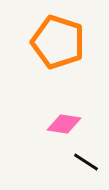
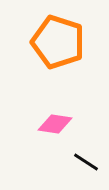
pink diamond: moved 9 px left
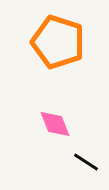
pink diamond: rotated 60 degrees clockwise
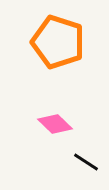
pink diamond: rotated 24 degrees counterclockwise
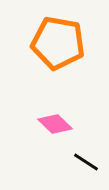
orange pentagon: moved 1 px down; rotated 8 degrees counterclockwise
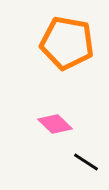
orange pentagon: moved 9 px right
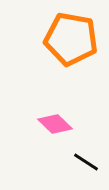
orange pentagon: moved 4 px right, 4 px up
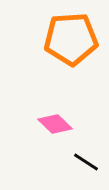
orange pentagon: rotated 14 degrees counterclockwise
